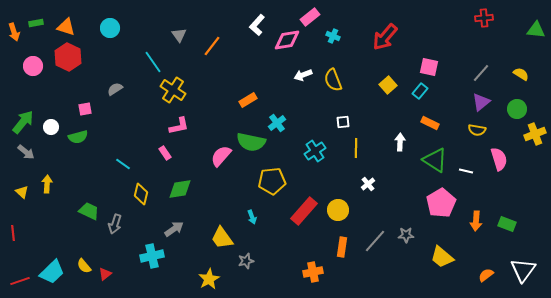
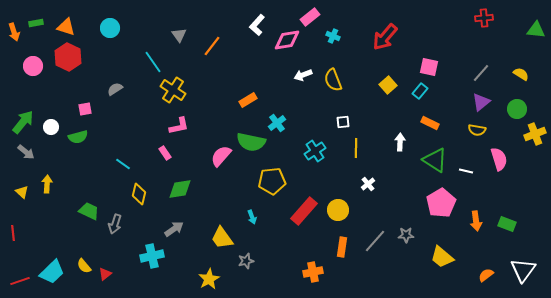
yellow diamond at (141, 194): moved 2 px left
orange arrow at (476, 221): rotated 12 degrees counterclockwise
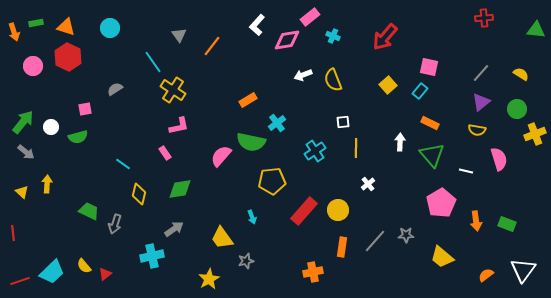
green triangle at (435, 160): moved 3 px left, 5 px up; rotated 16 degrees clockwise
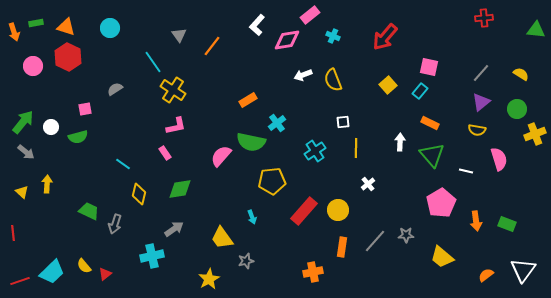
pink rectangle at (310, 17): moved 2 px up
pink L-shape at (179, 126): moved 3 px left
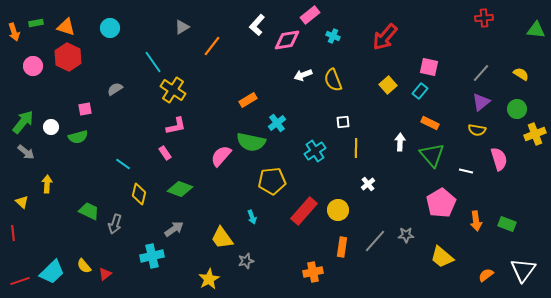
gray triangle at (179, 35): moved 3 px right, 8 px up; rotated 35 degrees clockwise
green diamond at (180, 189): rotated 30 degrees clockwise
yellow triangle at (22, 192): moved 10 px down
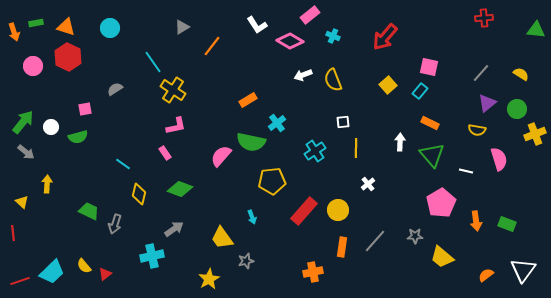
white L-shape at (257, 25): rotated 75 degrees counterclockwise
pink diamond at (287, 40): moved 3 px right, 1 px down; rotated 40 degrees clockwise
purple triangle at (481, 102): moved 6 px right, 1 px down
gray star at (406, 235): moved 9 px right, 1 px down
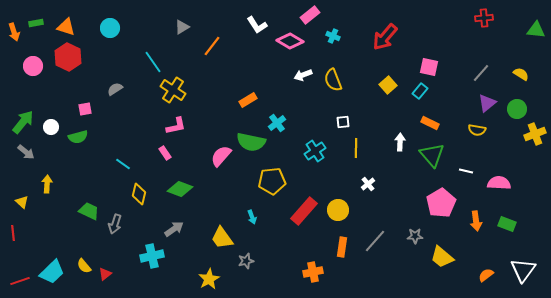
pink semicircle at (499, 159): moved 24 px down; rotated 70 degrees counterclockwise
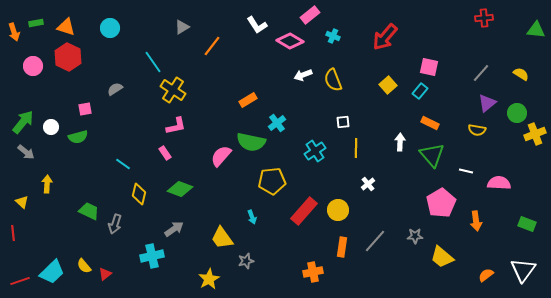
green circle at (517, 109): moved 4 px down
green rectangle at (507, 224): moved 20 px right
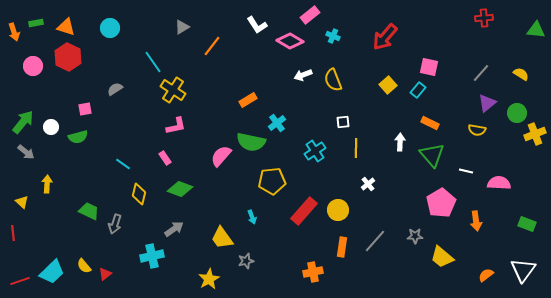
cyan rectangle at (420, 91): moved 2 px left, 1 px up
pink rectangle at (165, 153): moved 5 px down
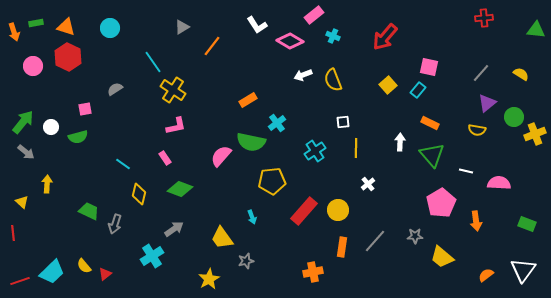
pink rectangle at (310, 15): moved 4 px right
green circle at (517, 113): moved 3 px left, 4 px down
cyan cross at (152, 256): rotated 20 degrees counterclockwise
